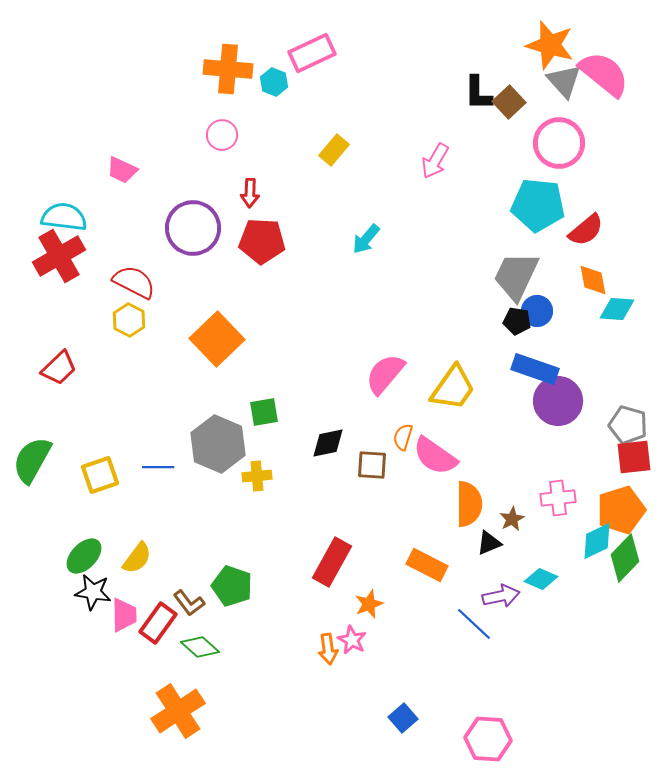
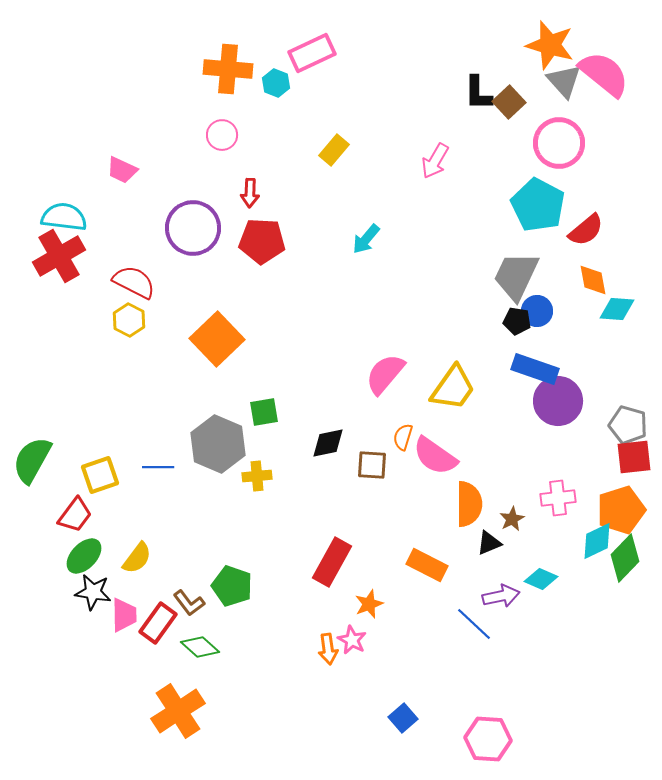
cyan hexagon at (274, 82): moved 2 px right, 1 px down
cyan pentagon at (538, 205): rotated 22 degrees clockwise
red trapezoid at (59, 368): moved 16 px right, 147 px down; rotated 9 degrees counterclockwise
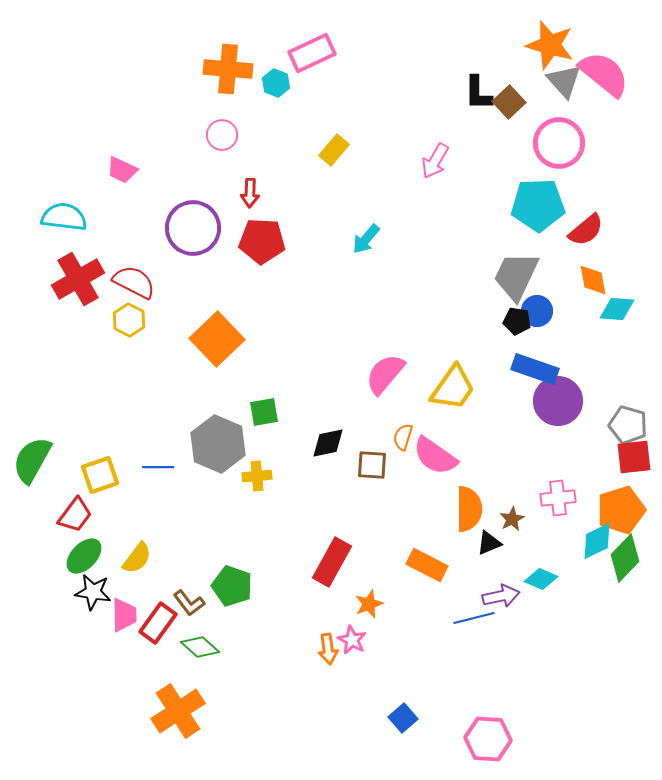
cyan pentagon at (538, 205): rotated 30 degrees counterclockwise
red cross at (59, 256): moved 19 px right, 23 px down
orange semicircle at (469, 504): moved 5 px down
blue line at (474, 624): moved 6 px up; rotated 57 degrees counterclockwise
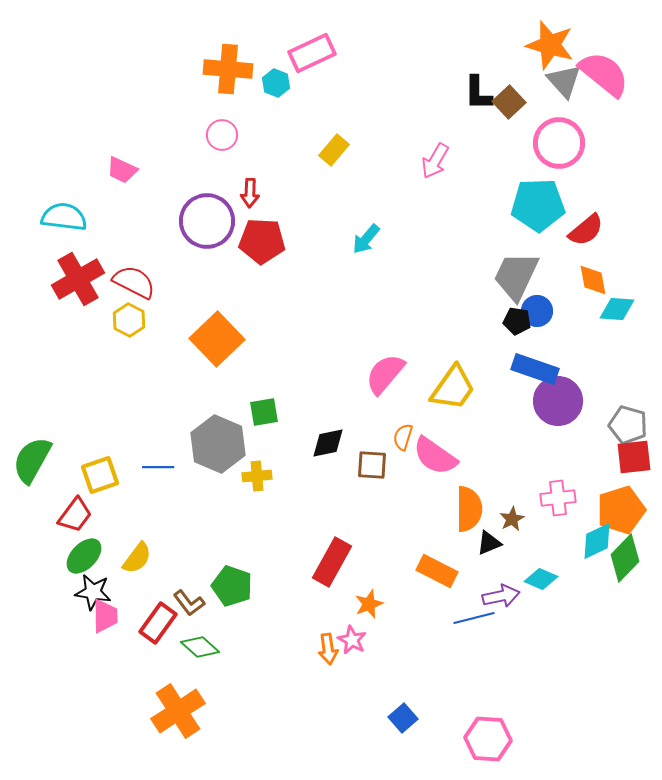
purple circle at (193, 228): moved 14 px right, 7 px up
orange rectangle at (427, 565): moved 10 px right, 6 px down
pink trapezoid at (124, 615): moved 19 px left, 1 px down
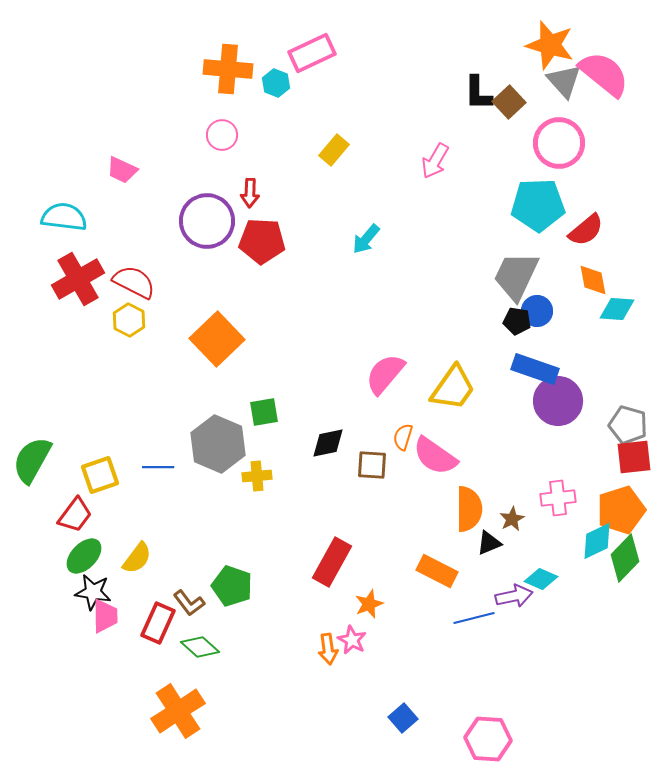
purple arrow at (501, 596): moved 13 px right
red rectangle at (158, 623): rotated 12 degrees counterclockwise
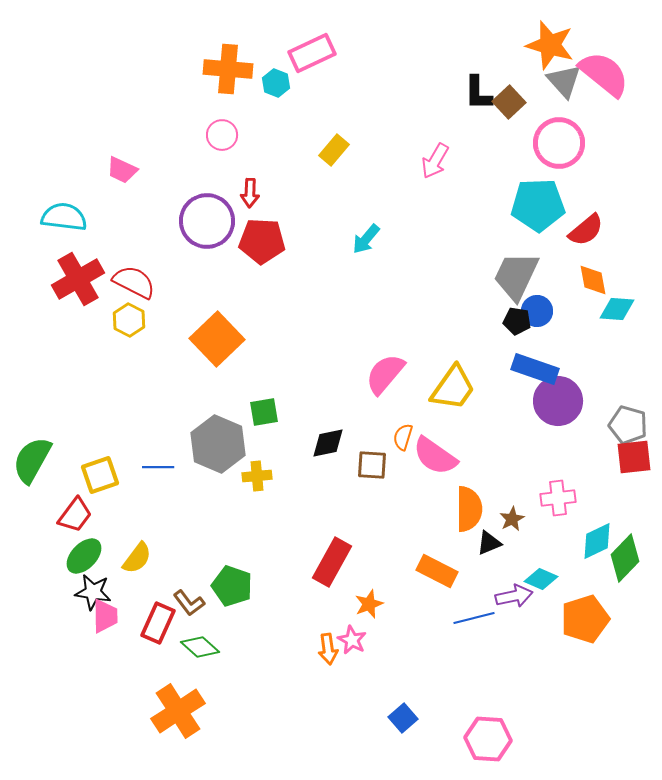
orange pentagon at (621, 510): moved 36 px left, 109 px down
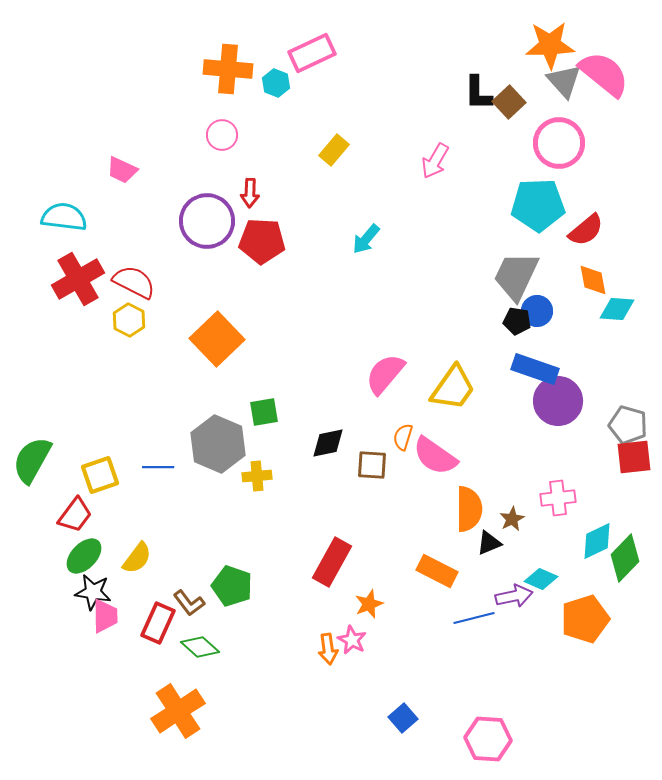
orange star at (550, 45): rotated 18 degrees counterclockwise
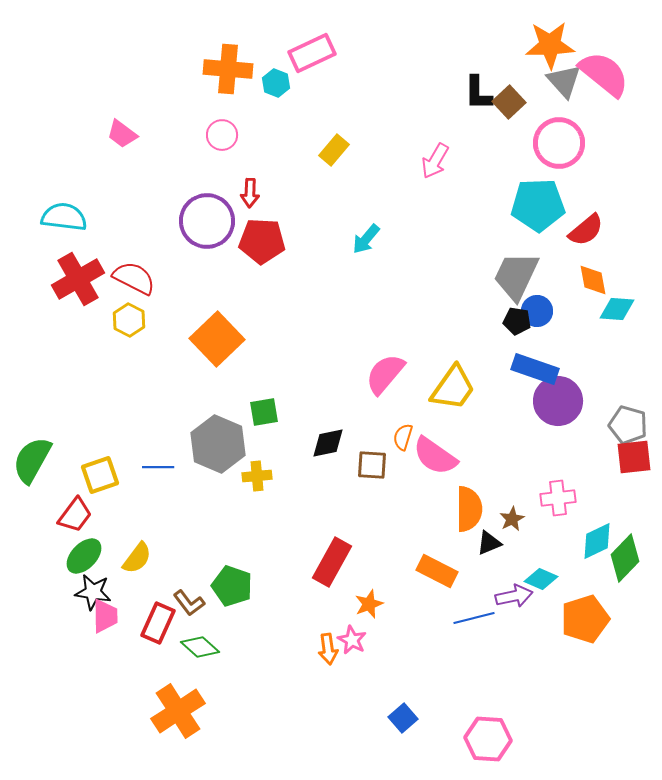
pink trapezoid at (122, 170): moved 36 px up; rotated 12 degrees clockwise
red semicircle at (134, 282): moved 4 px up
